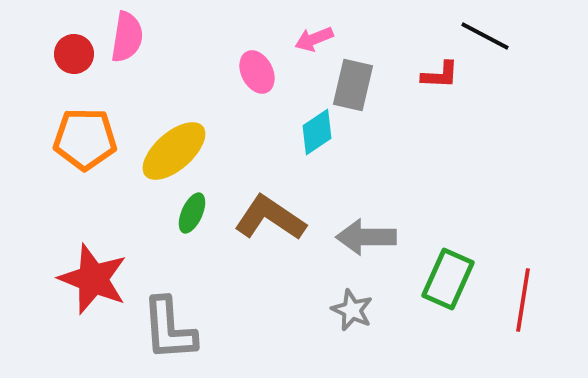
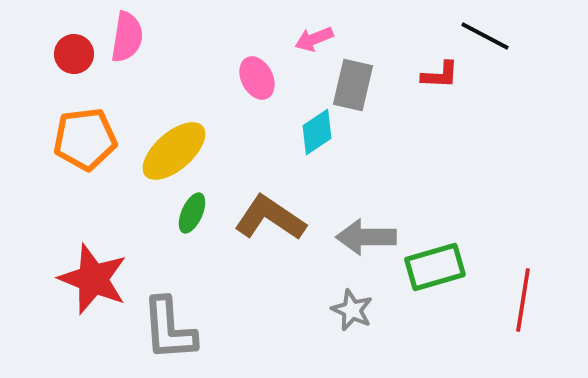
pink ellipse: moved 6 px down
orange pentagon: rotated 8 degrees counterclockwise
green rectangle: moved 13 px left, 12 px up; rotated 50 degrees clockwise
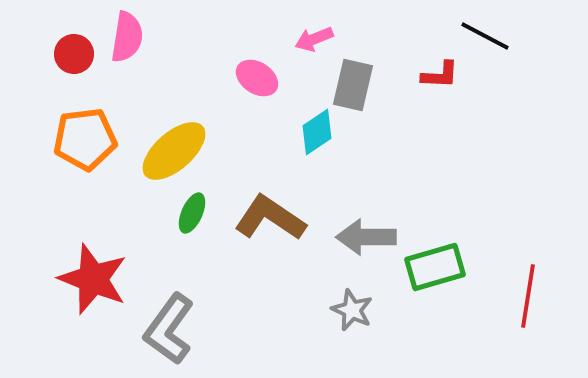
pink ellipse: rotated 30 degrees counterclockwise
red line: moved 5 px right, 4 px up
gray L-shape: rotated 40 degrees clockwise
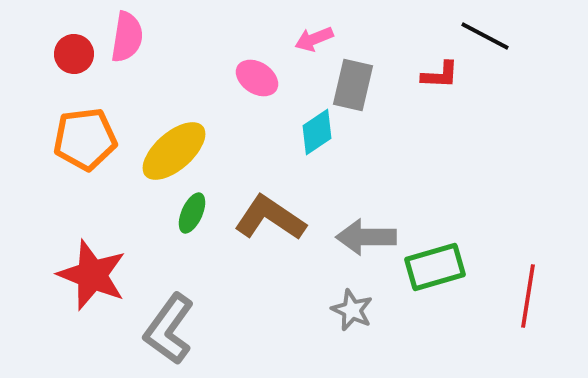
red star: moved 1 px left, 4 px up
